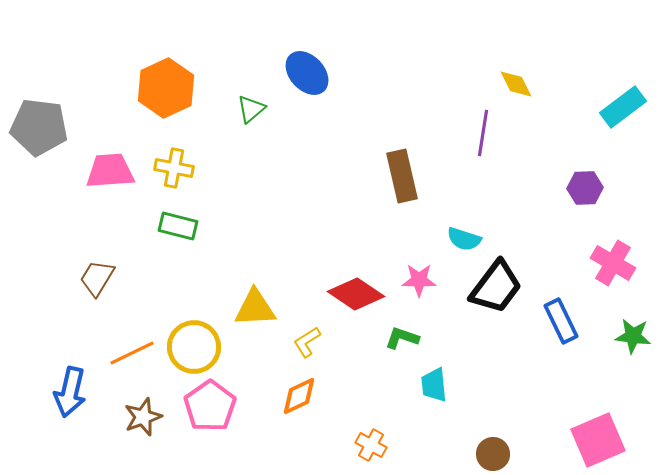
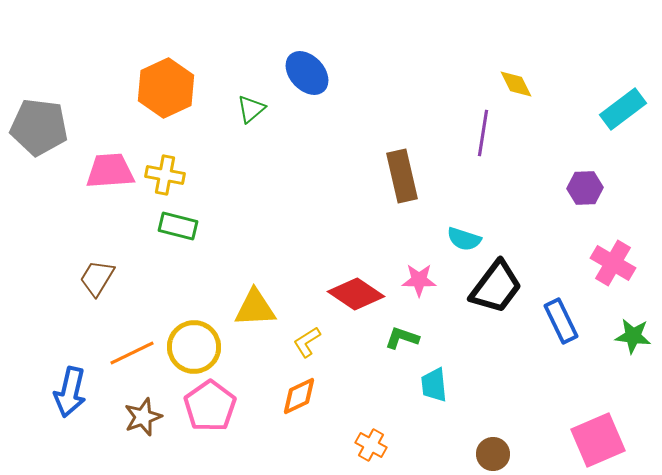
cyan rectangle: moved 2 px down
yellow cross: moved 9 px left, 7 px down
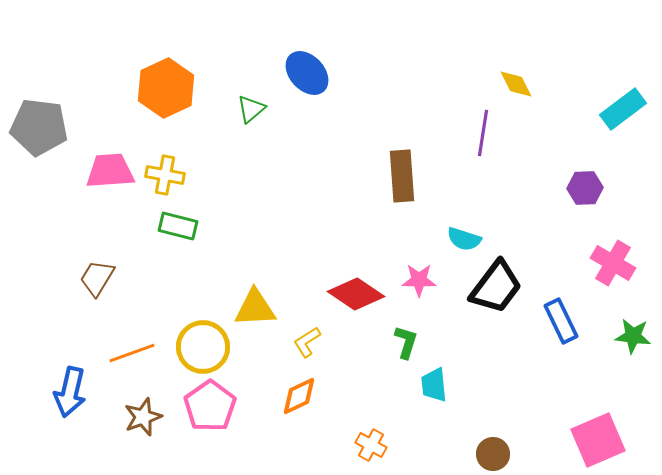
brown rectangle: rotated 9 degrees clockwise
green L-shape: moved 4 px right, 4 px down; rotated 88 degrees clockwise
yellow circle: moved 9 px right
orange line: rotated 6 degrees clockwise
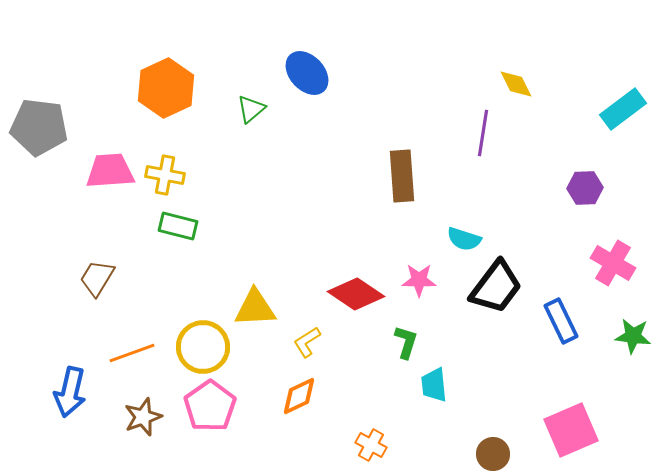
pink square: moved 27 px left, 10 px up
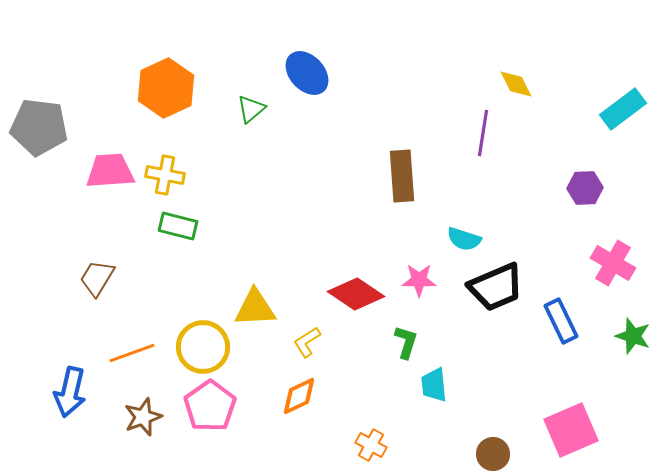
black trapezoid: rotated 30 degrees clockwise
green star: rotated 12 degrees clockwise
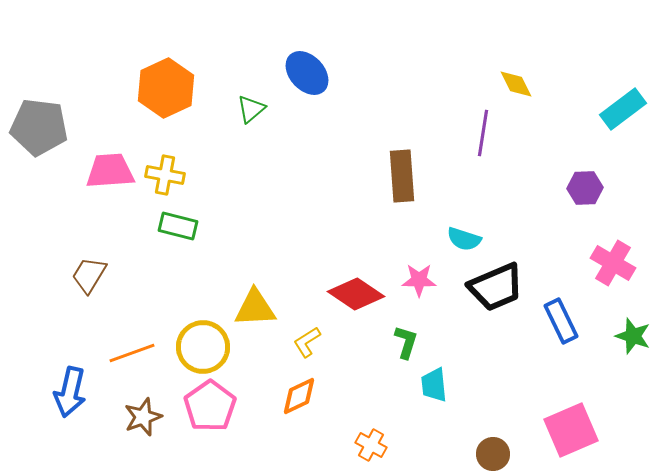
brown trapezoid: moved 8 px left, 3 px up
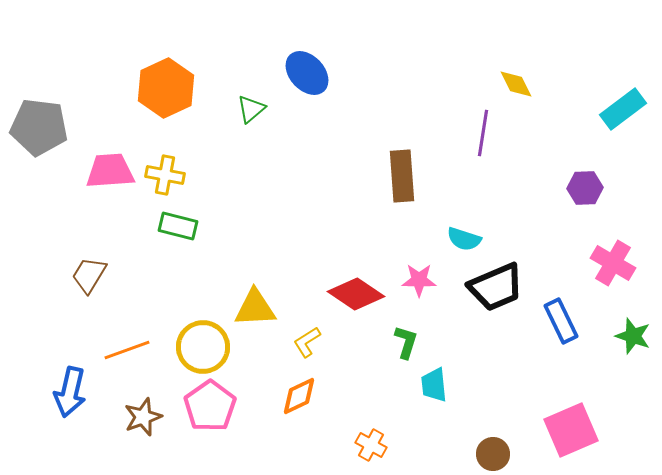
orange line: moved 5 px left, 3 px up
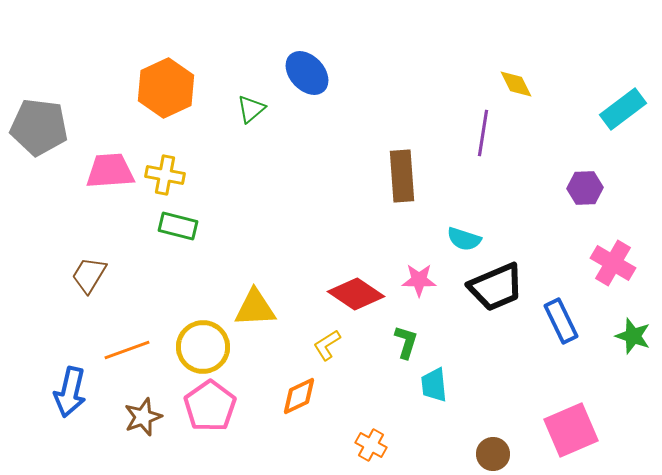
yellow L-shape: moved 20 px right, 3 px down
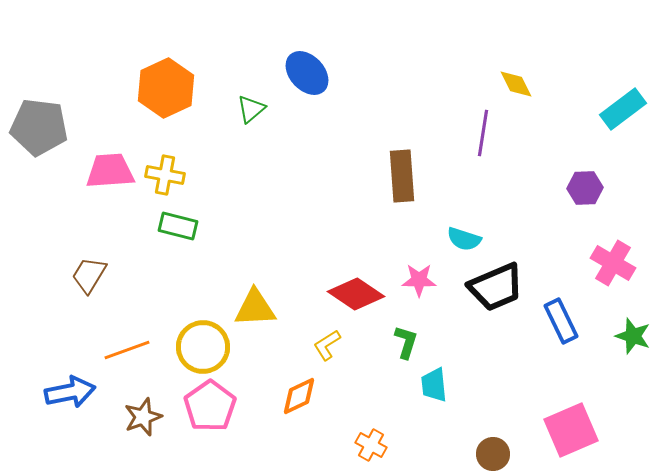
blue arrow: rotated 114 degrees counterclockwise
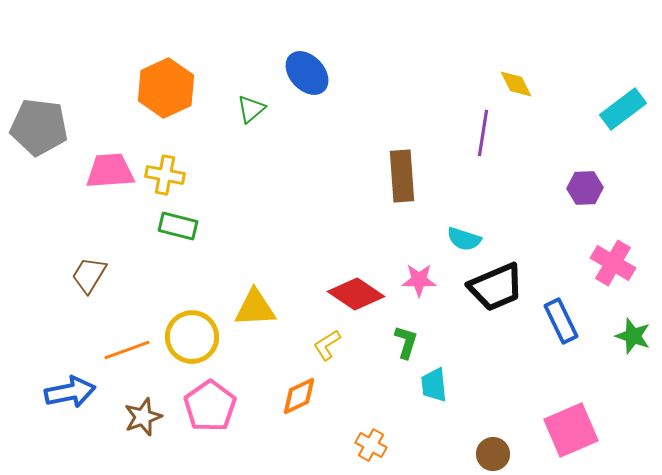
yellow circle: moved 11 px left, 10 px up
